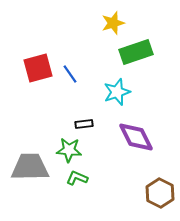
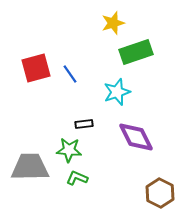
red square: moved 2 px left
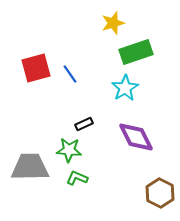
cyan star: moved 8 px right, 4 px up; rotated 12 degrees counterclockwise
black rectangle: rotated 18 degrees counterclockwise
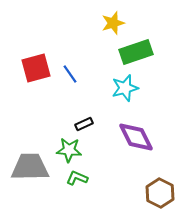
cyan star: rotated 16 degrees clockwise
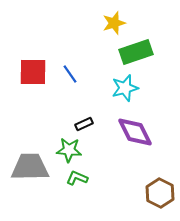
yellow star: moved 1 px right
red square: moved 3 px left, 4 px down; rotated 16 degrees clockwise
purple diamond: moved 1 px left, 5 px up
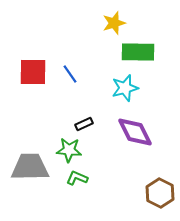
green rectangle: moved 2 px right; rotated 20 degrees clockwise
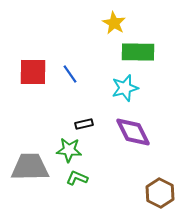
yellow star: rotated 25 degrees counterclockwise
black rectangle: rotated 12 degrees clockwise
purple diamond: moved 2 px left
